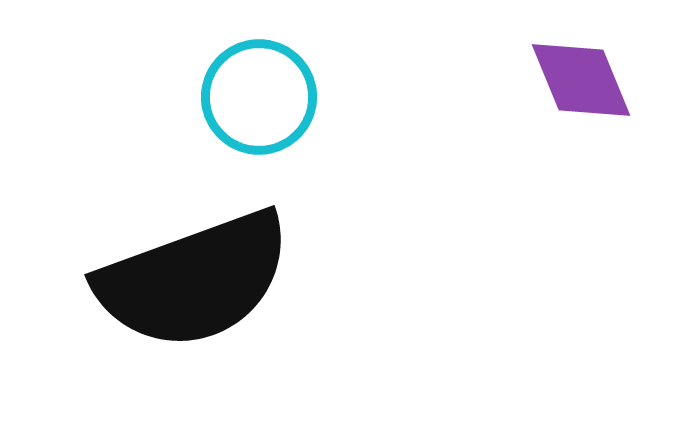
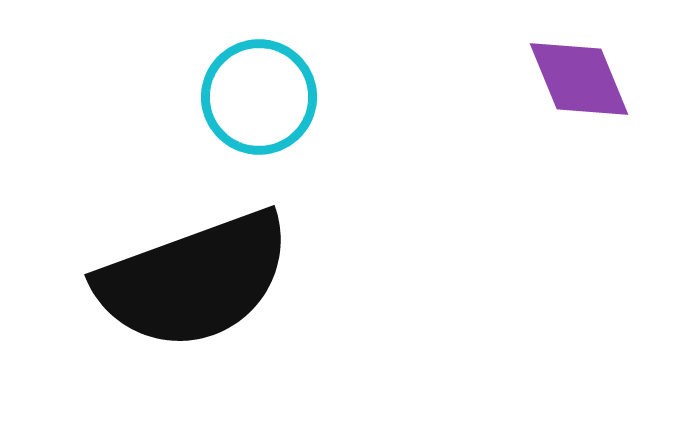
purple diamond: moved 2 px left, 1 px up
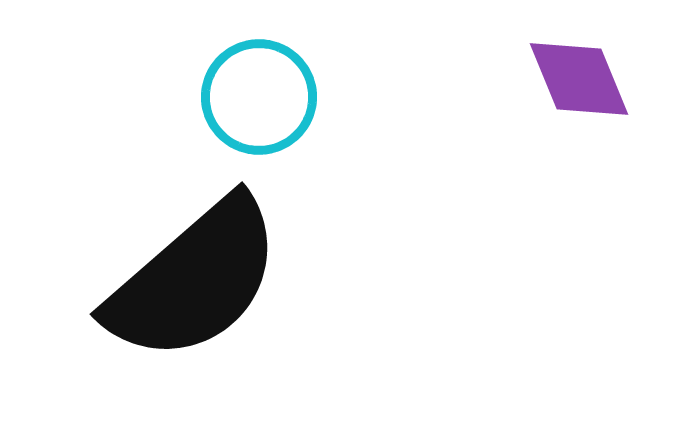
black semicircle: rotated 21 degrees counterclockwise
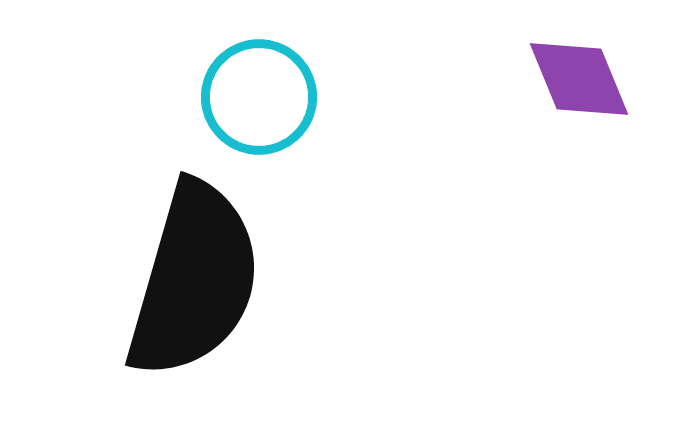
black semicircle: rotated 33 degrees counterclockwise
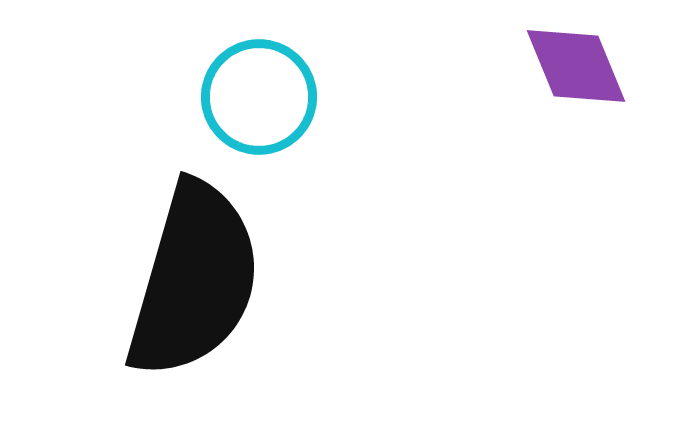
purple diamond: moved 3 px left, 13 px up
